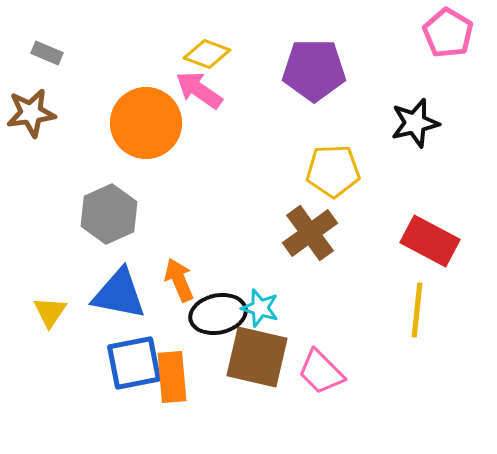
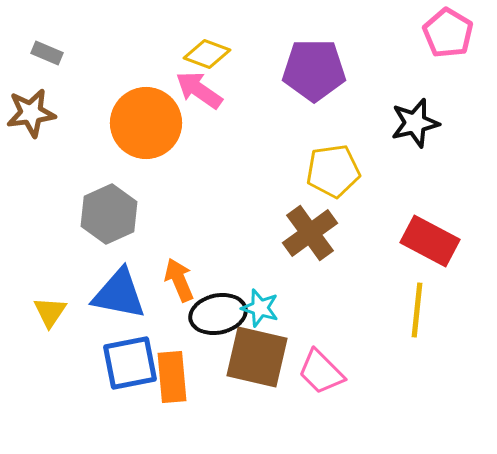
yellow pentagon: rotated 6 degrees counterclockwise
blue square: moved 4 px left
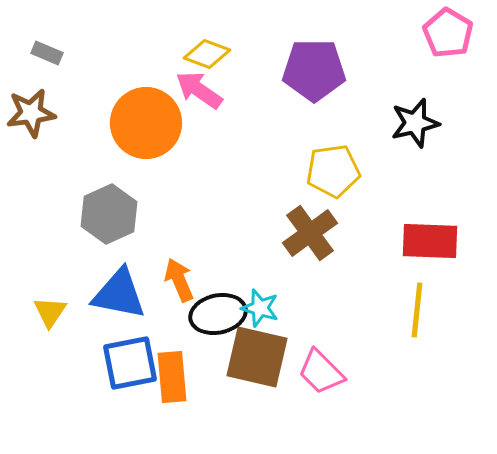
red rectangle: rotated 26 degrees counterclockwise
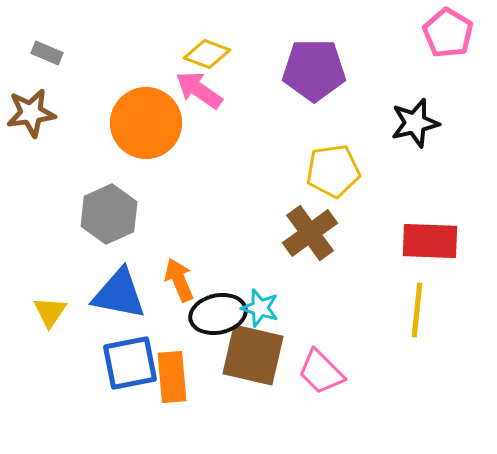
brown square: moved 4 px left, 2 px up
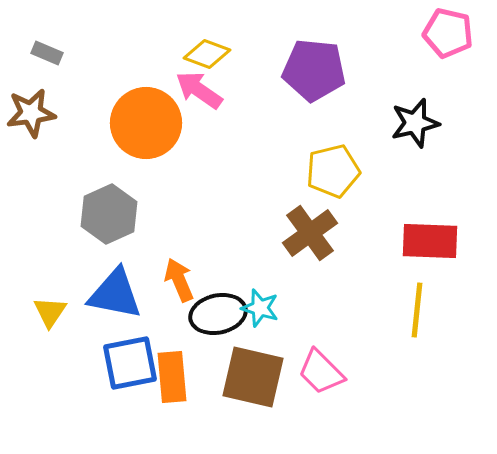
pink pentagon: rotated 18 degrees counterclockwise
purple pentagon: rotated 6 degrees clockwise
yellow pentagon: rotated 6 degrees counterclockwise
blue triangle: moved 4 px left
brown square: moved 22 px down
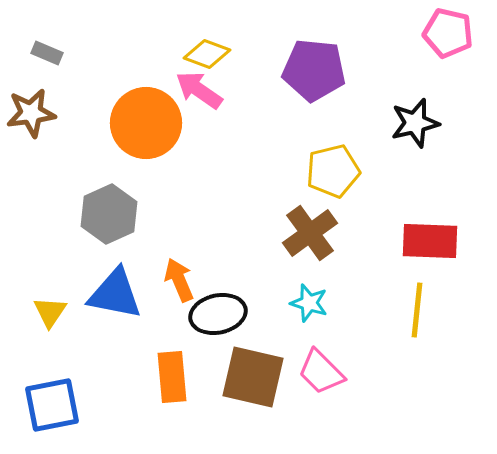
cyan star: moved 49 px right, 5 px up
blue square: moved 78 px left, 42 px down
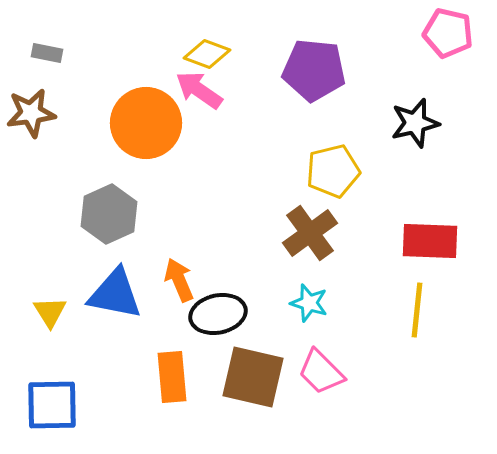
gray rectangle: rotated 12 degrees counterclockwise
yellow triangle: rotated 6 degrees counterclockwise
blue square: rotated 10 degrees clockwise
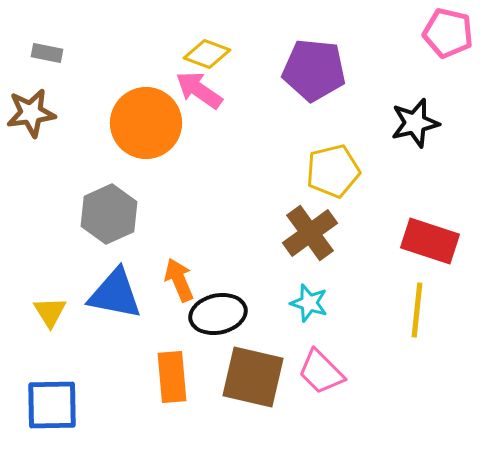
red rectangle: rotated 16 degrees clockwise
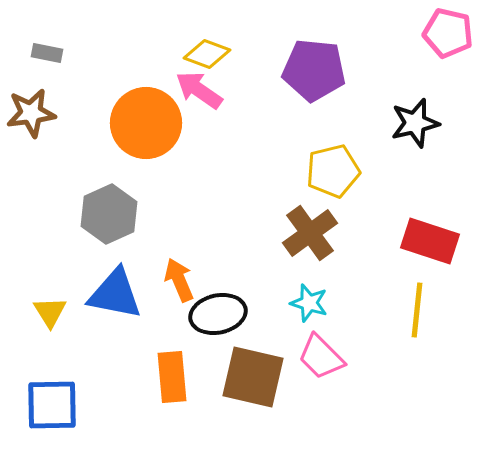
pink trapezoid: moved 15 px up
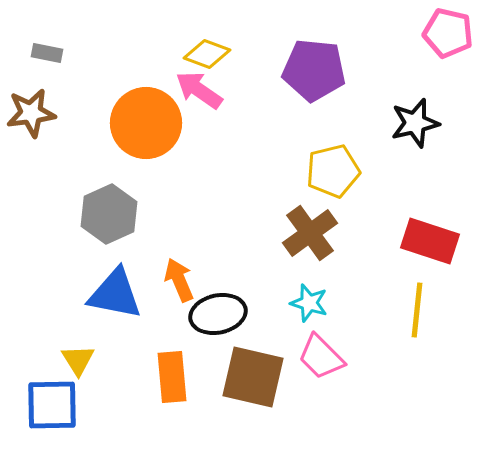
yellow triangle: moved 28 px right, 48 px down
